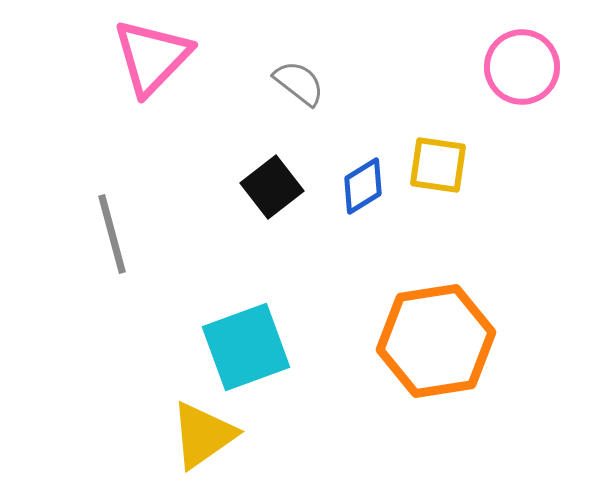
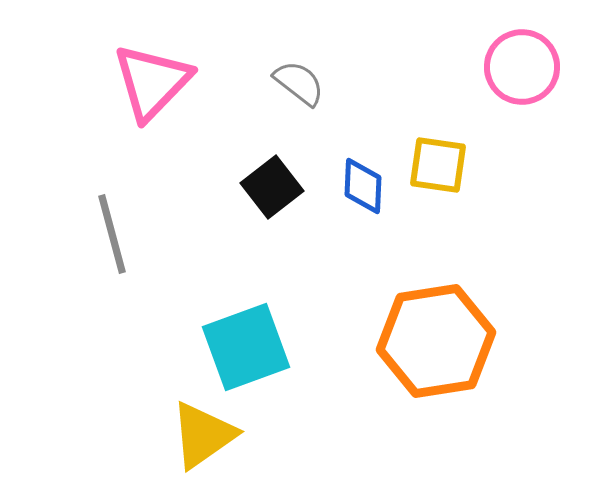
pink triangle: moved 25 px down
blue diamond: rotated 56 degrees counterclockwise
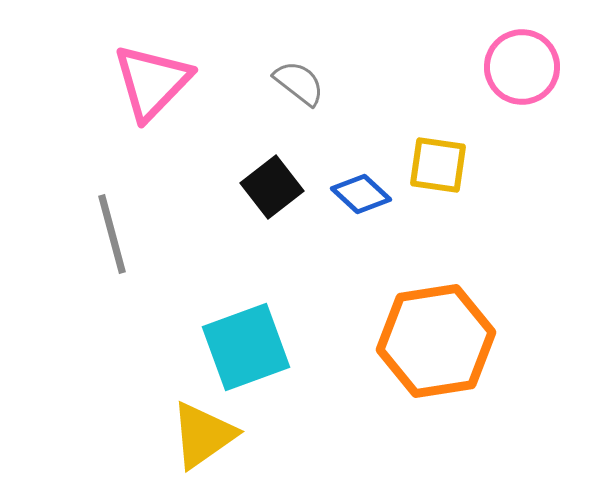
blue diamond: moved 2 px left, 8 px down; rotated 50 degrees counterclockwise
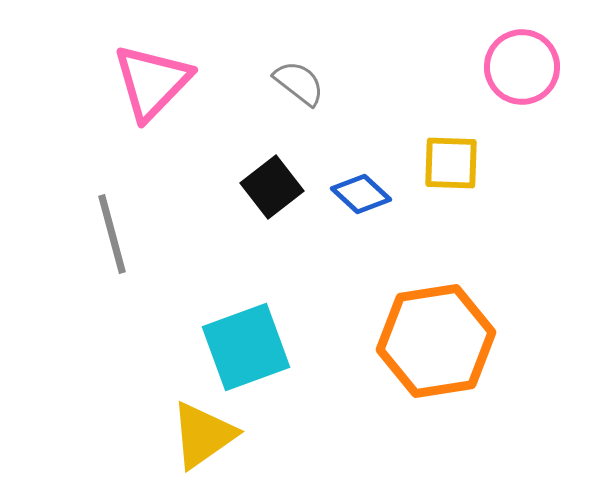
yellow square: moved 13 px right, 2 px up; rotated 6 degrees counterclockwise
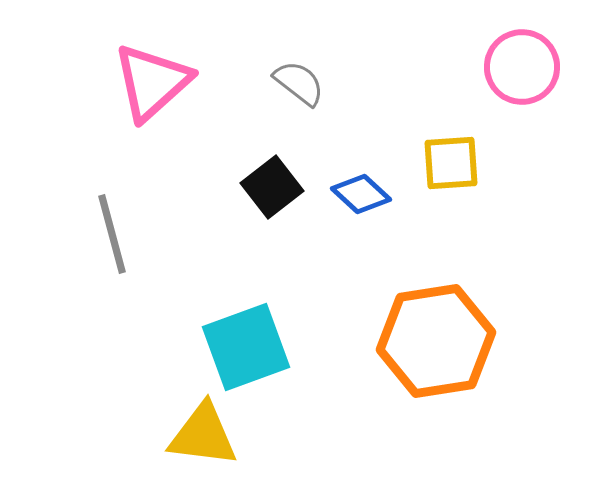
pink triangle: rotated 4 degrees clockwise
yellow square: rotated 6 degrees counterclockwise
yellow triangle: rotated 42 degrees clockwise
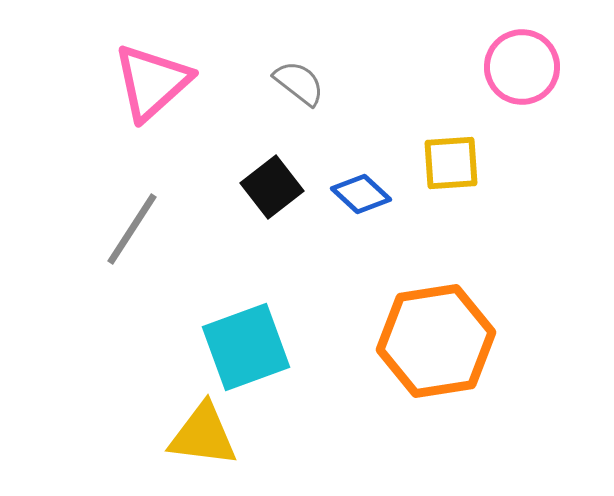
gray line: moved 20 px right, 5 px up; rotated 48 degrees clockwise
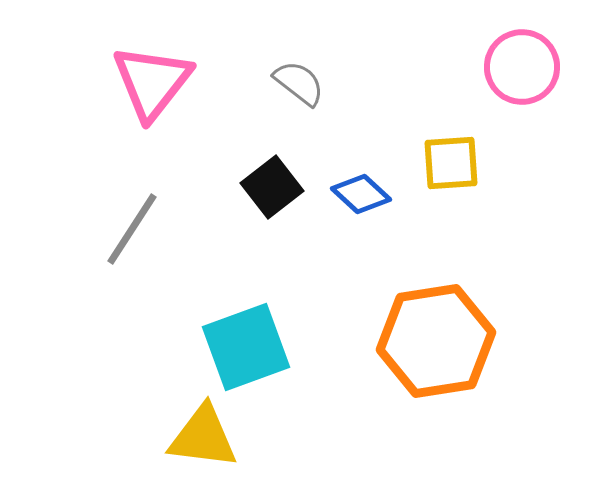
pink triangle: rotated 10 degrees counterclockwise
yellow triangle: moved 2 px down
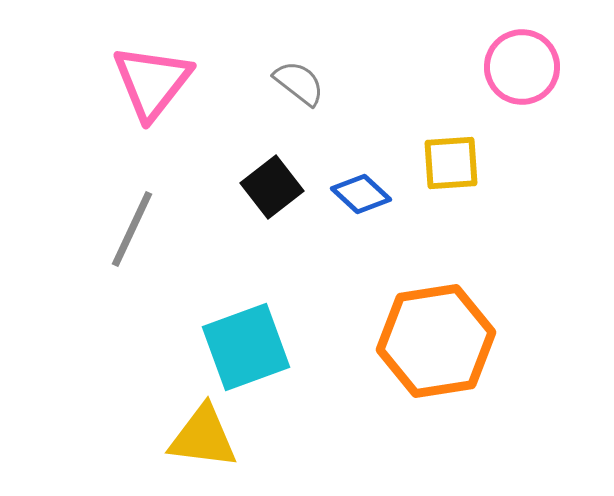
gray line: rotated 8 degrees counterclockwise
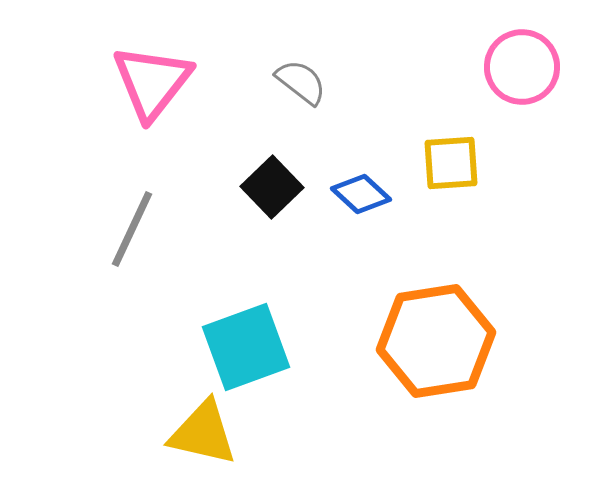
gray semicircle: moved 2 px right, 1 px up
black square: rotated 6 degrees counterclockwise
yellow triangle: moved 4 px up; rotated 6 degrees clockwise
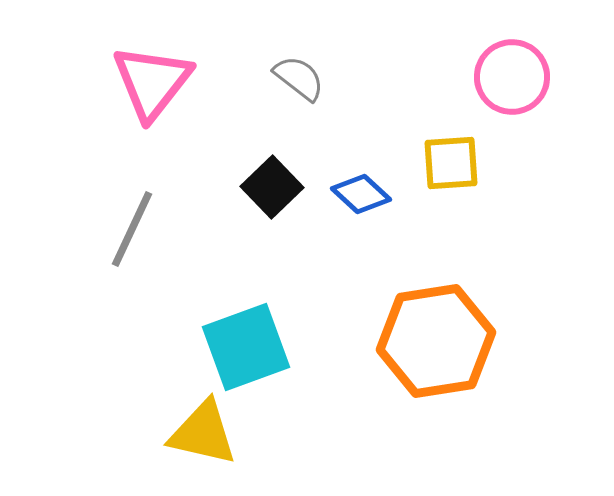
pink circle: moved 10 px left, 10 px down
gray semicircle: moved 2 px left, 4 px up
